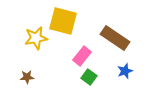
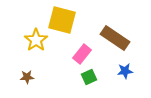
yellow square: moved 1 px left, 1 px up
yellow star: moved 2 px down; rotated 25 degrees counterclockwise
pink rectangle: moved 2 px up
blue star: rotated 14 degrees clockwise
green square: rotated 28 degrees clockwise
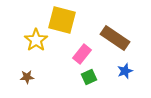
blue star: rotated 14 degrees counterclockwise
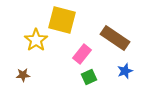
brown star: moved 4 px left, 2 px up
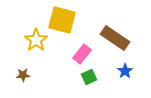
blue star: rotated 14 degrees counterclockwise
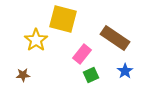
yellow square: moved 1 px right, 1 px up
green square: moved 2 px right, 2 px up
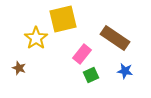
yellow square: rotated 28 degrees counterclockwise
yellow star: moved 2 px up
blue star: rotated 28 degrees counterclockwise
brown star: moved 4 px left, 7 px up; rotated 24 degrees clockwise
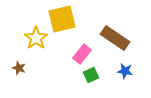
yellow square: moved 1 px left
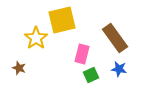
yellow square: moved 1 px down
brown rectangle: rotated 20 degrees clockwise
pink rectangle: rotated 24 degrees counterclockwise
blue star: moved 6 px left, 2 px up
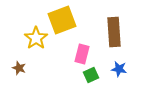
yellow square: rotated 8 degrees counterclockwise
brown rectangle: moved 1 px left, 6 px up; rotated 32 degrees clockwise
